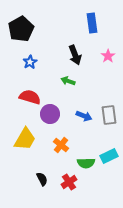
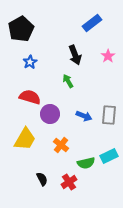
blue rectangle: rotated 60 degrees clockwise
green arrow: rotated 40 degrees clockwise
gray rectangle: rotated 12 degrees clockwise
green semicircle: rotated 12 degrees counterclockwise
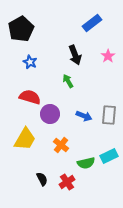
blue star: rotated 16 degrees counterclockwise
red cross: moved 2 px left
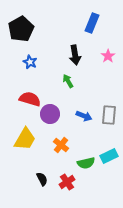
blue rectangle: rotated 30 degrees counterclockwise
black arrow: rotated 12 degrees clockwise
red semicircle: moved 2 px down
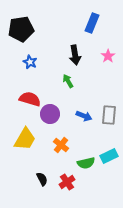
black pentagon: rotated 20 degrees clockwise
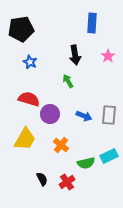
blue rectangle: rotated 18 degrees counterclockwise
red semicircle: moved 1 px left
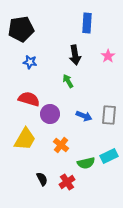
blue rectangle: moved 5 px left
blue star: rotated 16 degrees counterclockwise
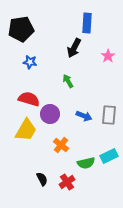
black arrow: moved 1 px left, 7 px up; rotated 36 degrees clockwise
yellow trapezoid: moved 1 px right, 9 px up
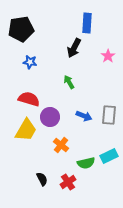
green arrow: moved 1 px right, 1 px down
purple circle: moved 3 px down
red cross: moved 1 px right
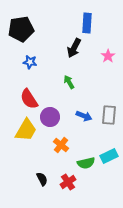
red semicircle: rotated 140 degrees counterclockwise
